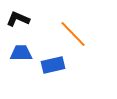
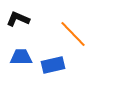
blue trapezoid: moved 4 px down
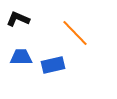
orange line: moved 2 px right, 1 px up
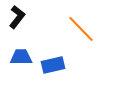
black L-shape: moved 1 px left, 2 px up; rotated 105 degrees clockwise
orange line: moved 6 px right, 4 px up
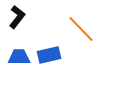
blue trapezoid: moved 2 px left
blue rectangle: moved 4 px left, 10 px up
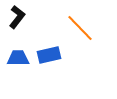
orange line: moved 1 px left, 1 px up
blue trapezoid: moved 1 px left, 1 px down
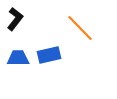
black L-shape: moved 2 px left, 2 px down
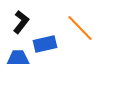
black L-shape: moved 6 px right, 3 px down
blue rectangle: moved 4 px left, 11 px up
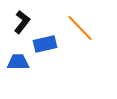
black L-shape: moved 1 px right
blue trapezoid: moved 4 px down
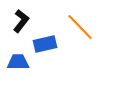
black L-shape: moved 1 px left, 1 px up
orange line: moved 1 px up
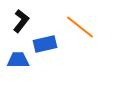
orange line: rotated 8 degrees counterclockwise
blue trapezoid: moved 2 px up
